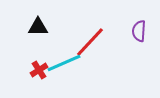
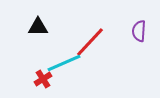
red cross: moved 4 px right, 9 px down
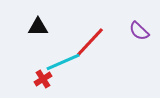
purple semicircle: rotated 50 degrees counterclockwise
cyan line: moved 1 px left, 1 px up
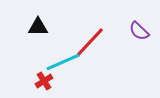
red cross: moved 1 px right, 2 px down
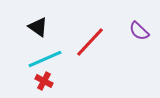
black triangle: rotated 35 degrees clockwise
cyan line: moved 18 px left, 3 px up
red cross: rotated 30 degrees counterclockwise
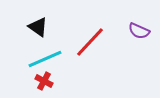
purple semicircle: rotated 20 degrees counterclockwise
